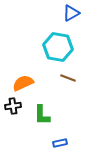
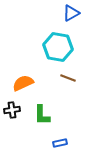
black cross: moved 1 px left, 4 px down
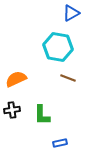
orange semicircle: moved 7 px left, 4 px up
